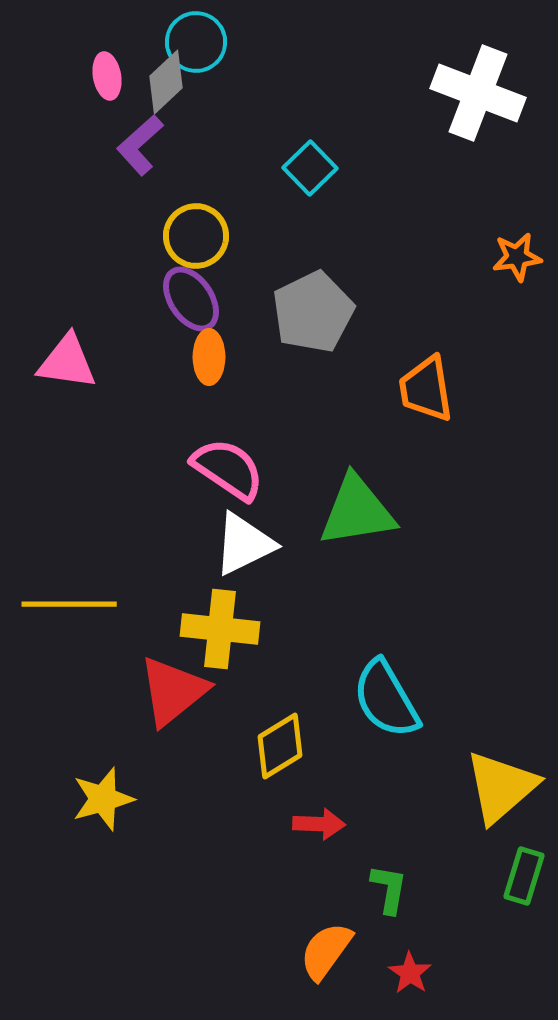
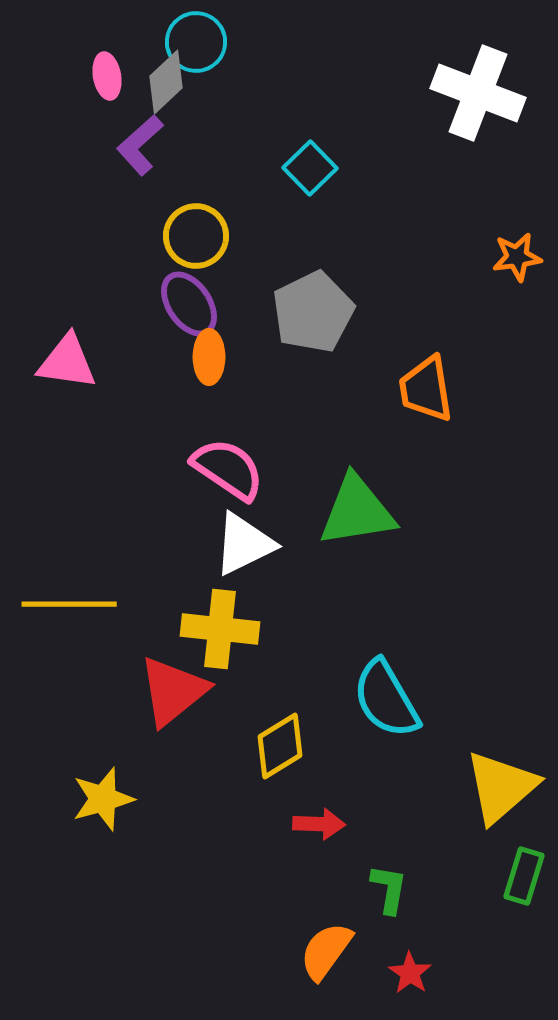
purple ellipse: moved 2 px left, 5 px down
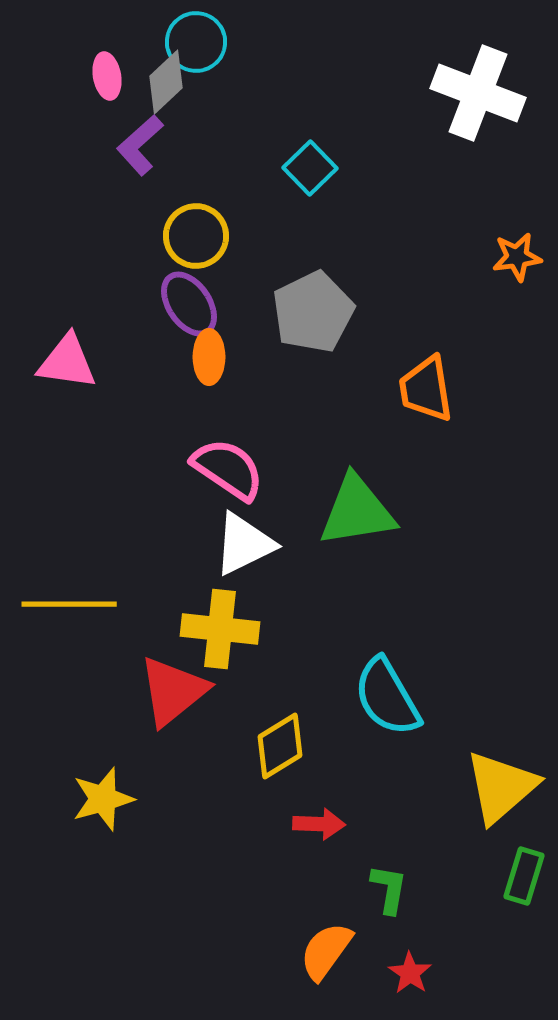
cyan semicircle: moved 1 px right, 2 px up
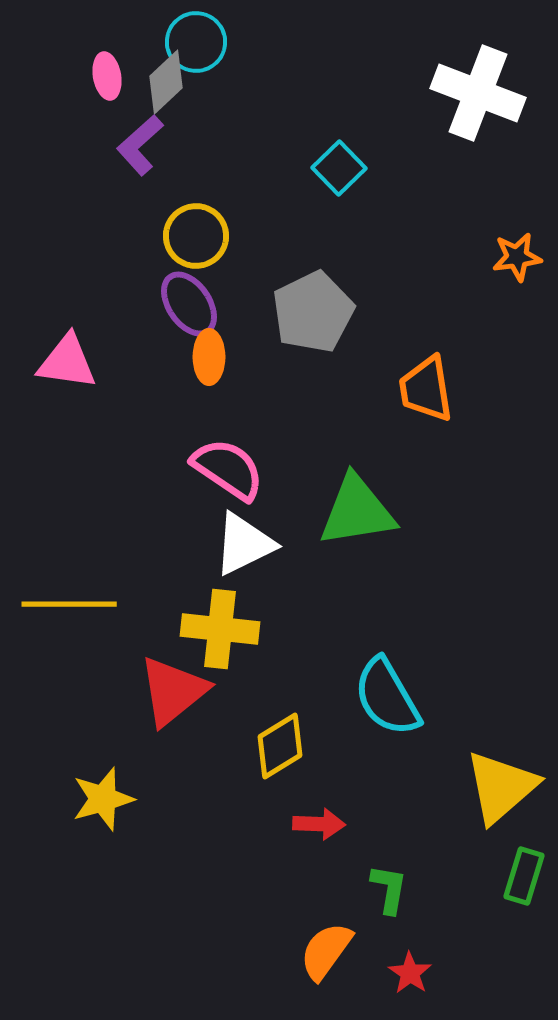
cyan square: moved 29 px right
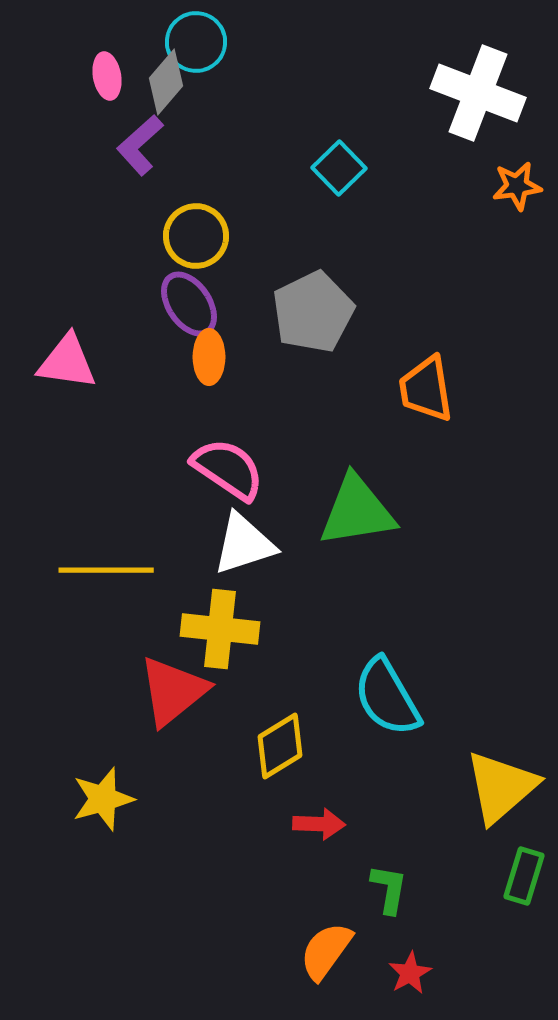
gray diamond: rotated 6 degrees counterclockwise
orange star: moved 71 px up
white triangle: rotated 8 degrees clockwise
yellow line: moved 37 px right, 34 px up
red star: rotated 9 degrees clockwise
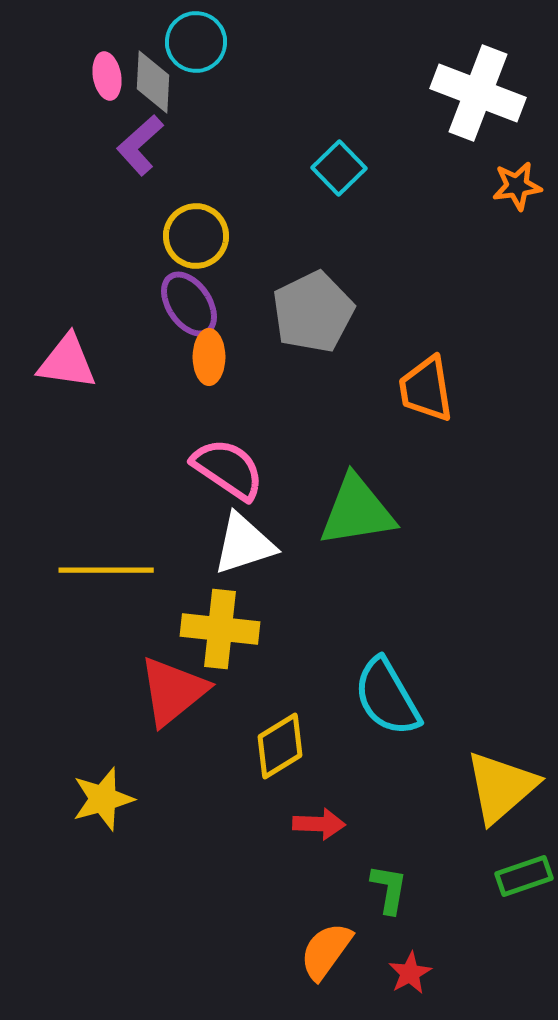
gray diamond: moved 13 px left; rotated 38 degrees counterclockwise
green rectangle: rotated 54 degrees clockwise
